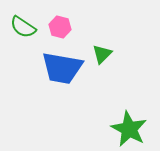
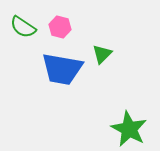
blue trapezoid: moved 1 px down
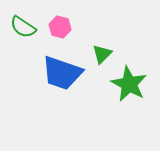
blue trapezoid: moved 4 px down; rotated 9 degrees clockwise
green star: moved 45 px up
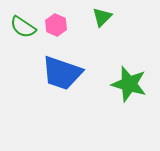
pink hexagon: moved 4 px left, 2 px up; rotated 10 degrees clockwise
green triangle: moved 37 px up
green star: rotated 12 degrees counterclockwise
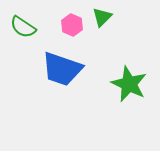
pink hexagon: moved 16 px right
blue trapezoid: moved 4 px up
green star: rotated 9 degrees clockwise
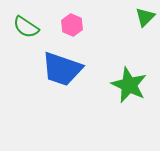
green triangle: moved 43 px right
green semicircle: moved 3 px right
green star: moved 1 px down
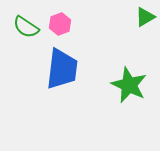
green triangle: rotated 15 degrees clockwise
pink hexagon: moved 12 px left, 1 px up; rotated 15 degrees clockwise
blue trapezoid: rotated 102 degrees counterclockwise
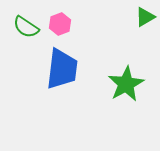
green star: moved 3 px left, 1 px up; rotated 18 degrees clockwise
